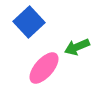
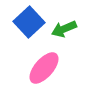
green arrow: moved 13 px left, 18 px up
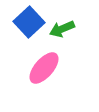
green arrow: moved 2 px left
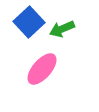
pink ellipse: moved 2 px left, 1 px down
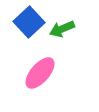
pink ellipse: moved 2 px left, 4 px down
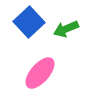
green arrow: moved 4 px right
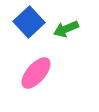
pink ellipse: moved 4 px left
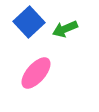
green arrow: moved 1 px left
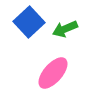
pink ellipse: moved 17 px right
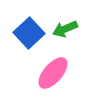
blue square: moved 11 px down
